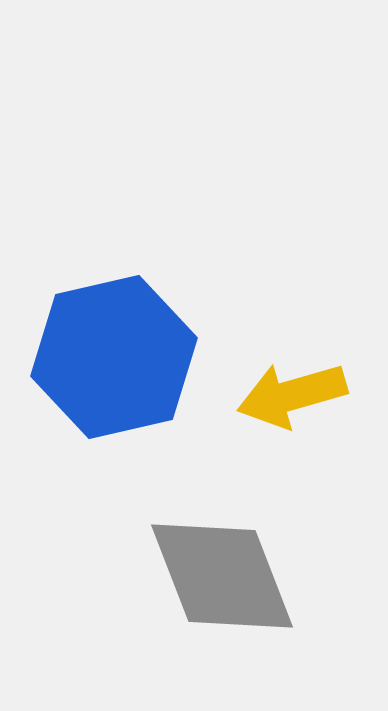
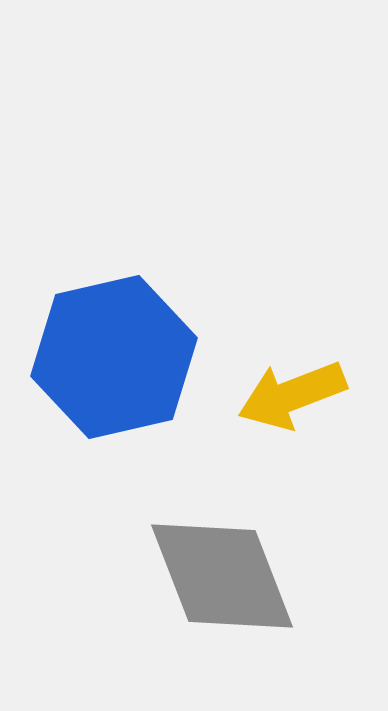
yellow arrow: rotated 5 degrees counterclockwise
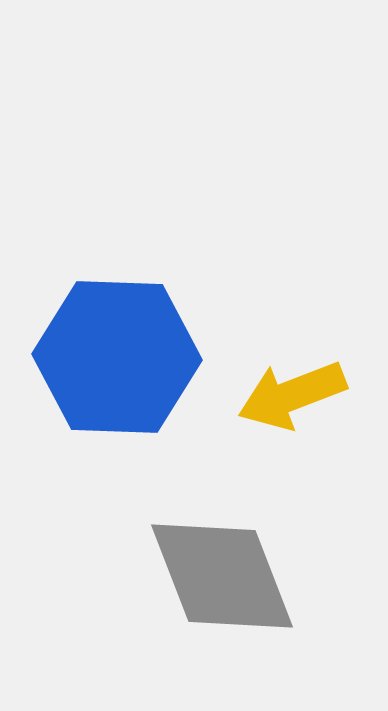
blue hexagon: moved 3 px right; rotated 15 degrees clockwise
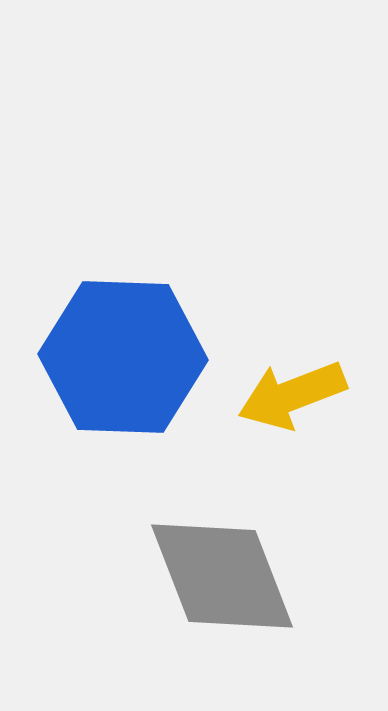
blue hexagon: moved 6 px right
